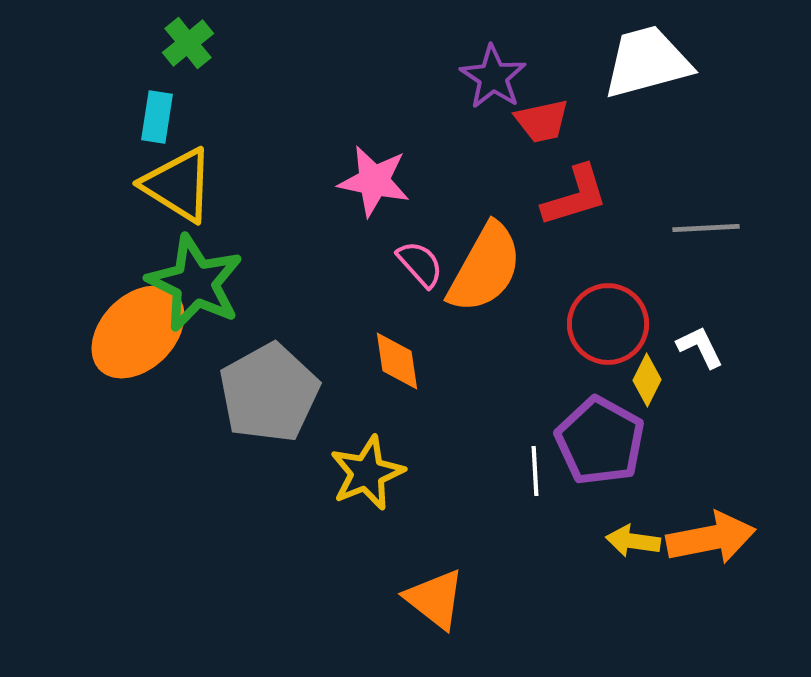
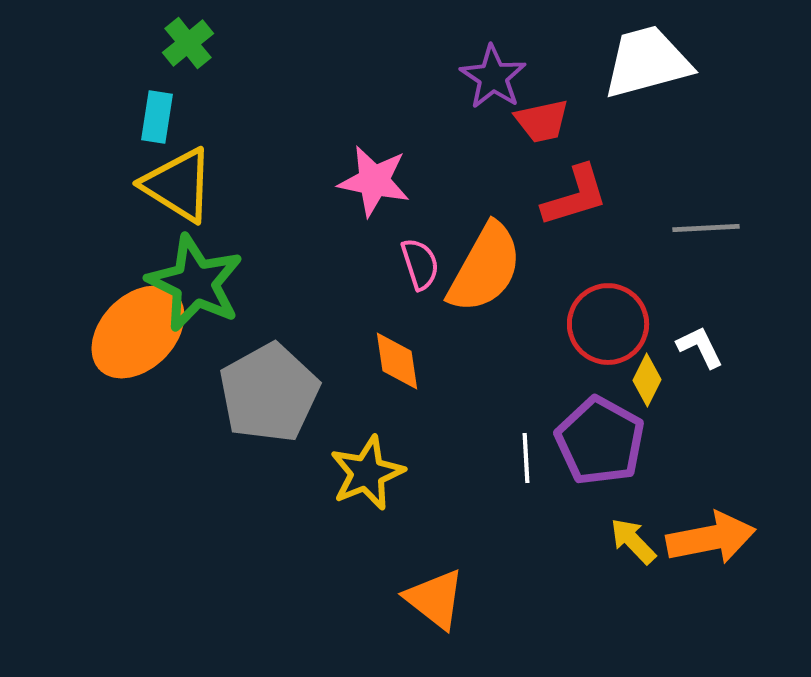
pink semicircle: rotated 24 degrees clockwise
white line: moved 9 px left, 13 px up
yellow arrow: rotated 38 degrees clockwise
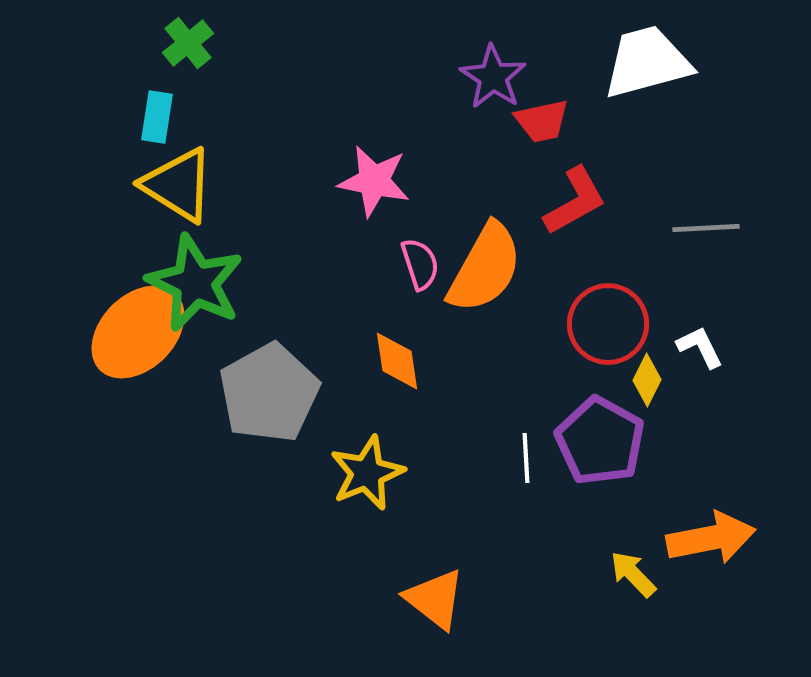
red L-shape: moved 5 px down; rotated 12 degrees counterclockwise
yellow arrow: moved 33 px down
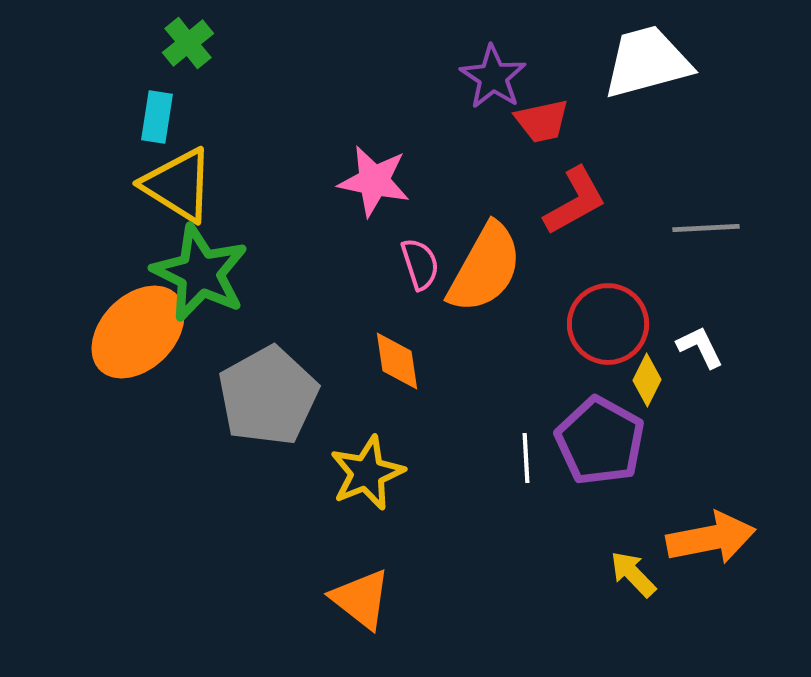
green star: moved 5 px right, 10 px up
gray pentagon: moved 1 px left, 3 px down
orange triangle: moved 74 px left
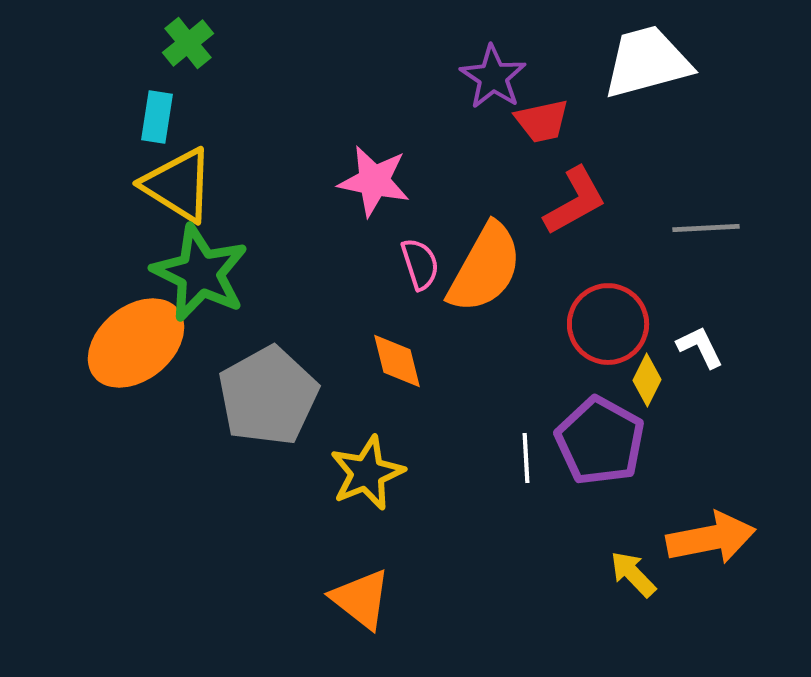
orange ellipse: moved 2 px left, 11 px down; rotated 6 degrees clockwise
orange diamond: rotated 6 degrees counterclockwise
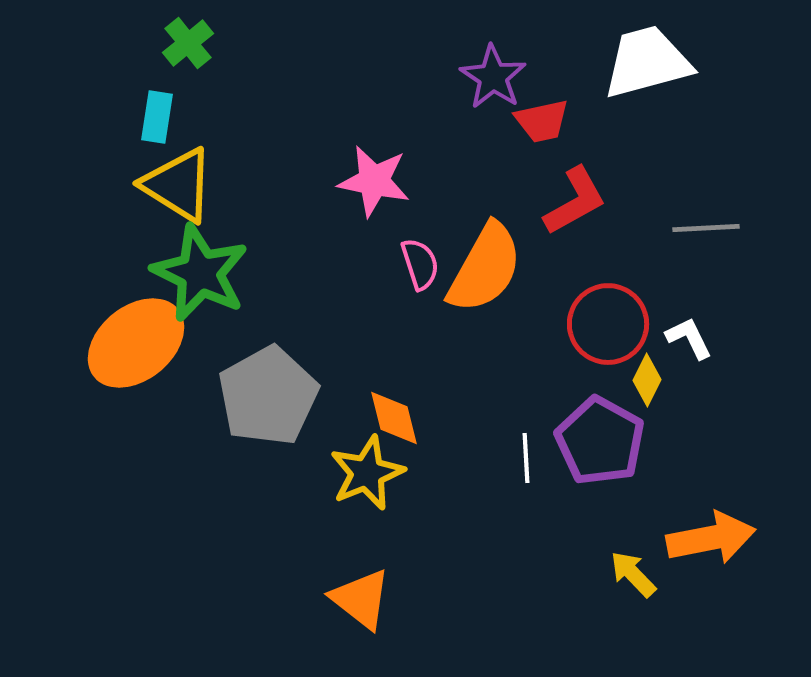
white L-shape: moved 11 px left, 9 px up
orange diamond: moved 3 px left, 57 px down
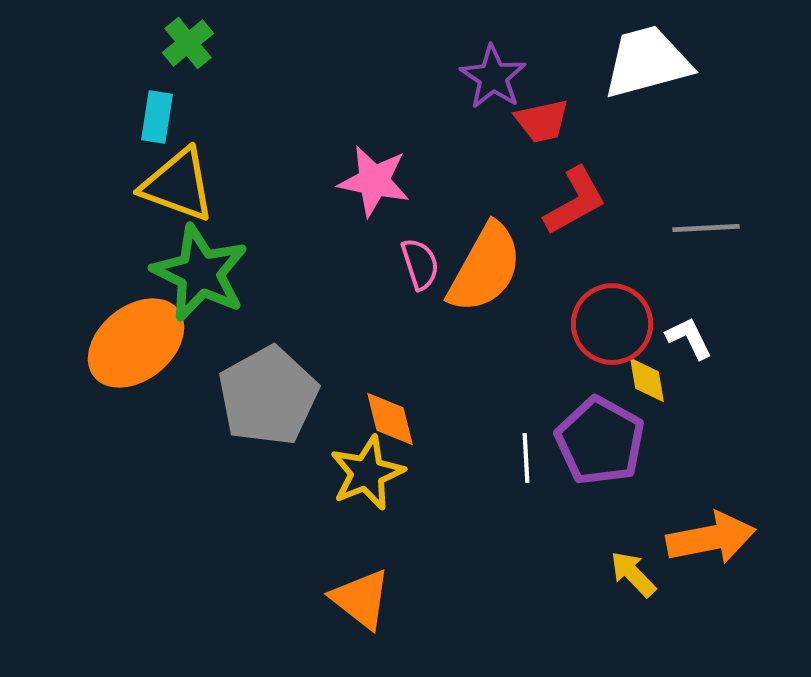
yellow triangle: rotated 12 degrees counterclockwise
red circle: moved 4 px right
yellow diamond: rotated 36 degrees counterclockwise
orange diamond: moved 4 px left, 1 px down
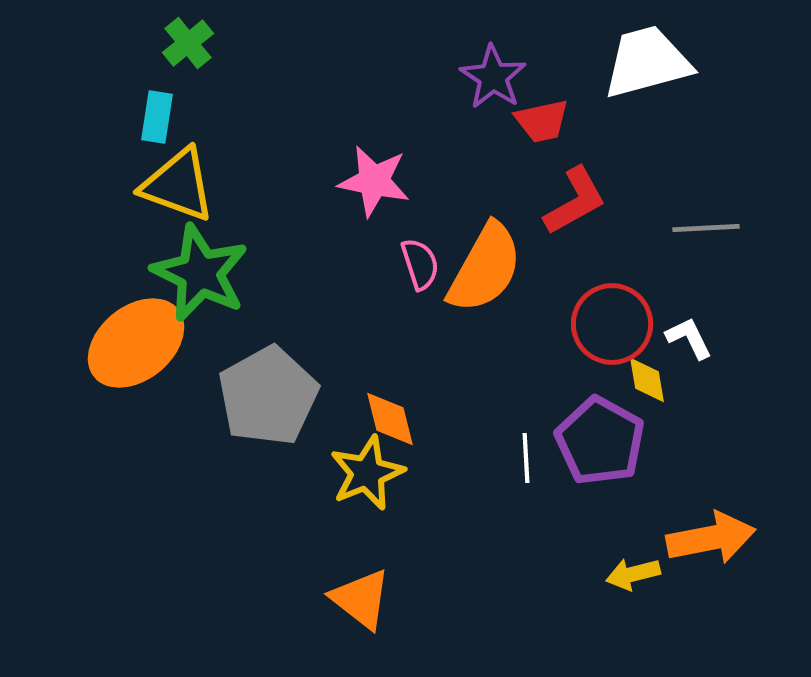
yellow arrow: rotated 60 degrees counterclockwise
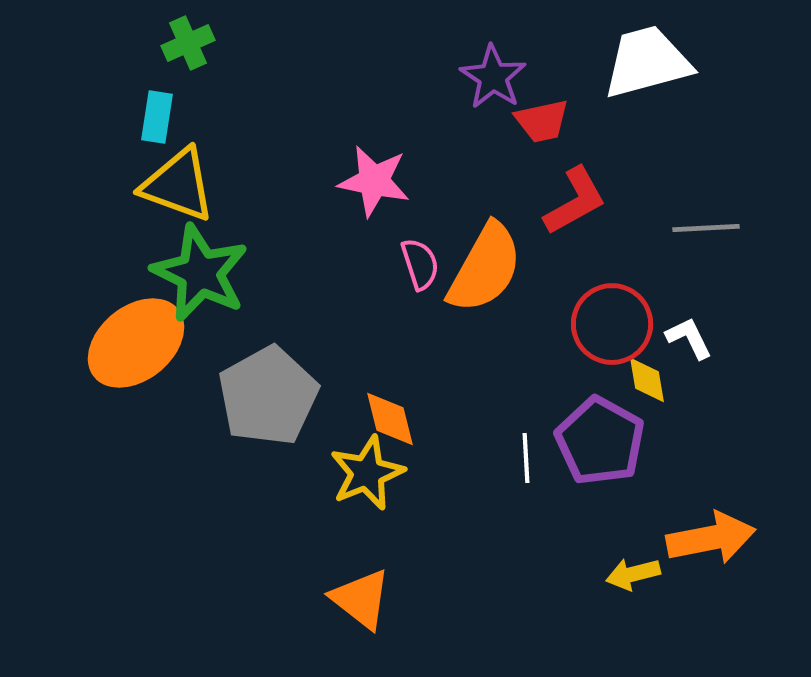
green cross: rotated 15 degrees clockwise
